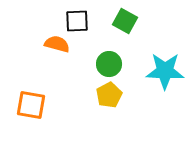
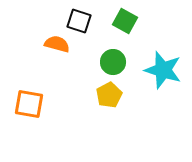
black square: moved 2 px right; rotated 20 degrees clockwise
green circle: moved 4 px right, 2 px up
cyan star: moved 2 px left, 1 px up; rotated 15 degrees clockwise
orange square: moved 2 px left, 1 px up
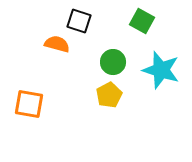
green square: moved 17 px right
cyan star: moved 2 px left
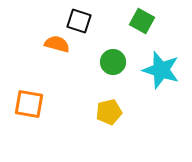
yellow pentagon: moved 17 px down; rotated 15 degrees clockwise
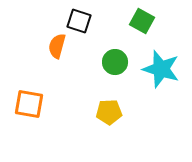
orange semicircle: moved 2 px down; rotated 90 degrees counterclockwise
green circle: moved 2 px right
cyan star: moved 1 px up
yellow pentagon: rotated 10 degrees clockwise
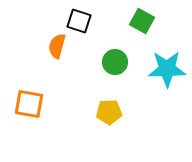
cyan star: moved 6 px right; rotated 18 degrees counterclockwise
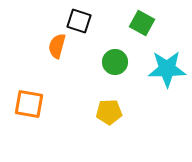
green square: moved 2 px down
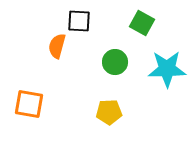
black square: rotated 15 degrees counterclockwise
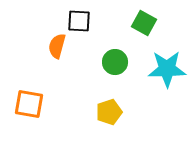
green square: moved 2 px right
yellow pentagon: rotated 15 degrees counterclockwise
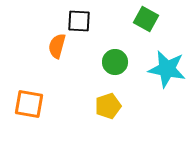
green square: moved 2 px right, 4 px up
cyan star: rotated 12 degrees clockwise
yellow pentagon: moved 1 px left, 6 px up
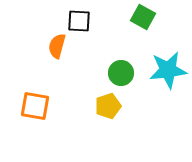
green square: moved 3 px left, 2 px up
green circle: moved 6 px right, 11 px down
cyan star: moved 1 px right, 1 px down; rotated 18 degrees counterclockwise
orange square: moved 6 px right, 2 px down
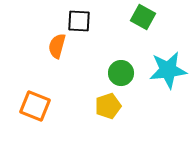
orange square: rotated 12 degrees clockwise
